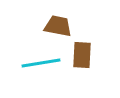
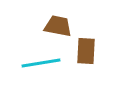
brown rectangle: moved 4 px right, 4 px up
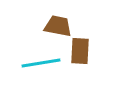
brown rectangle: moved 6 px left
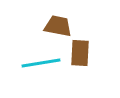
brown rectangle: moved 2 px down
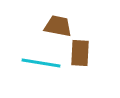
cyan line: rotated 18 degrees clockwise
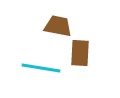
cyan line: moved 5 px down
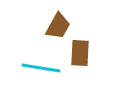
brown trapezoid: rotated 108 degrees clockwise
